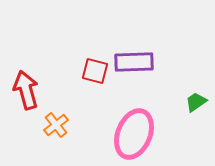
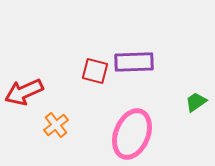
red arrow: moved 2 px left, 2 px down; rotated 99 degrees counterclockwise
pink ellipse: moved 2 px left
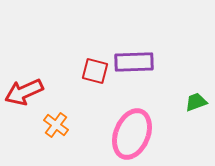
green trapezoid: rotated 15 degrees clockwise
orange cross: rotated 15 degrees counterclockwise
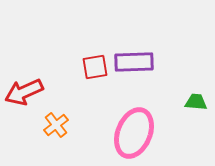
red square: moved 4 px up; rotated 24 degrees counterclockwise
green trapezoid: rotated 25 degrees clockwise
orange cross: rotated 15 degrees clockwise
pink ellipse: moved 2 px right, 1 px up
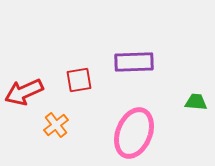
red square: moved 16 px left, 13 px down
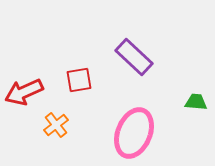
purple rectangle: moved 5 px up; rotated 45 degrees clockwise
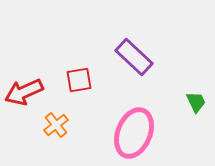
green trapezoid: rotated 60 degrees clockwise
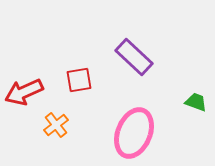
green trapezoid: rotated 45 degrees counterclockwise
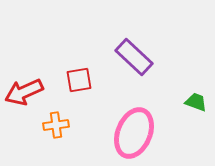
orange cross: rotated 30 degrees clockwise
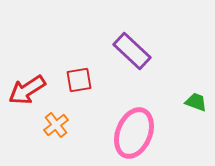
purple rectangle: moved 2 px left, 6 px up
red arrow: moved 3 px right, 2 px up; rotated 9 degrees counterclockwise
orange cross: rotated 30 degrees counterclockwise
